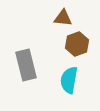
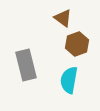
brown triangle: rotated 30 degrees clockwise
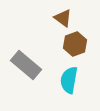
brown hexagon: moved 2 px left
gray rectangle: rotated 36 degrees counterclockwise
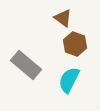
brown hexagon: rotated 20 degrees counterclockwise
cyan semicircle: rotated 16 degrees clockwise
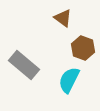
brown hexagon: moved 8 px right, 4 px down
gray rectangle: moved 2 px left
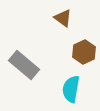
brown hexagon: moved 1 px right, 4 px down; rotated 15 degrees clockwise
cyan semicircle: moved 2 px right, 9 px down; rotated 16 degrees counterclockwise
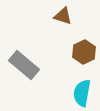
brown triangle: moved 2 px up; rotated 18 degrees counterclockwise
cyan semicircle: moved 11 px right, 4 px down
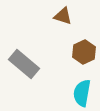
gray rectangle: moved 1 px up
